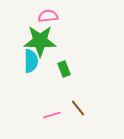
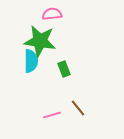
pink semicircle: moved 4 px right, 2 px up
green star: rotated 8 degrees clockwise
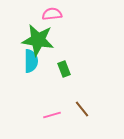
green star: moved 2 px left, 1 px up
brown line: moved 4 px right, 1 px down
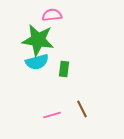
pink semicircle: moved 1 px down
cyan semicircle: moved 6 px right, 1 px down; rotated 75 degrees clockwise
green rectangle: rotated 28 degrees clockwise
brown line: rotated 12 degrees clockwise
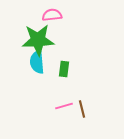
green star: rotated 12 degrees counterclockwise
cyan semicircle: rotated 100 degrees clockwise
brown line: rotated 12 degrees clockwise
pink line: moved 12 px right, 9 px up
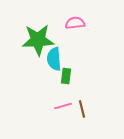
pink semicircle: moved 23 px right, 8 px down
cyan semicircle: moved 17 px right, 3 px up
green rectangle: moved 2 px right, 7 px down
pink line: moved 1 px left
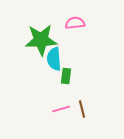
green star: moved 3 px right
pink line: moved 2 px left, 3 px down
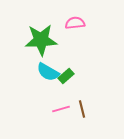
cyan semicircle: moved 6 px left, 13 px down; rotated 55 degrees counterclockwise
green rectangle: rotated 42 degrees clockwise
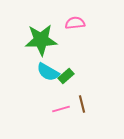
brown line: moved 5 px up
